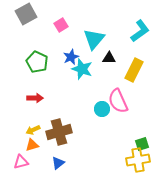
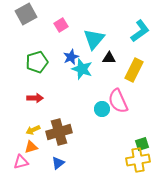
green pentagon: rotated 30 degrees clockwise
orange triangle: moved 1 px left, 2 px down
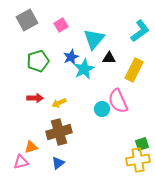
gray square: moved 1 px right, 6 px down
green pentagon: moved 1 px right, 1 px up
cyan star: moved 2 px right; rotated 25 degrees clockwise
yellow arrow: moved 26 px right, 27 px up
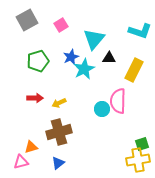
cyan L-shape: rotated 55 degrees clockwise
pink semicircle: rotated 25 degrees clockwise
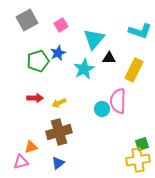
blue star: moved 13 px left, 4 px up
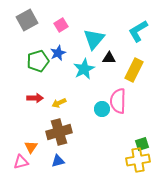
cyan L-shape: moved 2 px left; rotated 130 degrees clockwise
orange triangle: rotated 40 degrees counterclockwise
blue triangle: moved 2 px up; rotated 24 degrees clockwise
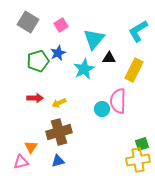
gray square: moved 1 px right, 2 px down; rotated 30 degrees counterclockwise
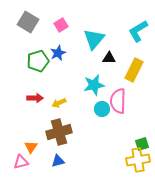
cyan star: moved 10 px right, 16 px down; rotated 15 degrees clockwise
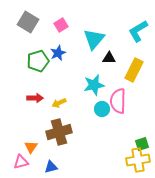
blue triangle: moved 7 px left, 6 px down
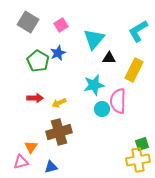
green pentagon: rotated 25 degrees counterclockwise
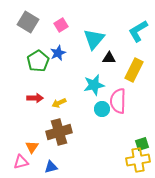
green pentagon: rotated 10 degrees clockwise
orange triangle: moved 1 px right
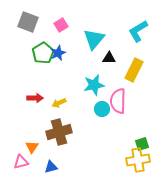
gray square: rotated 10 degrees counterclockwise
green pentagon: moved 5 px right, 8 px up
